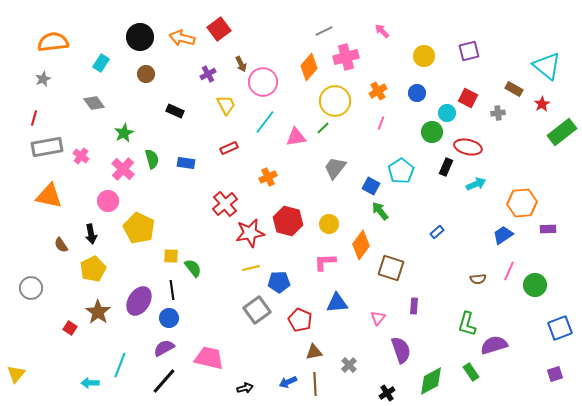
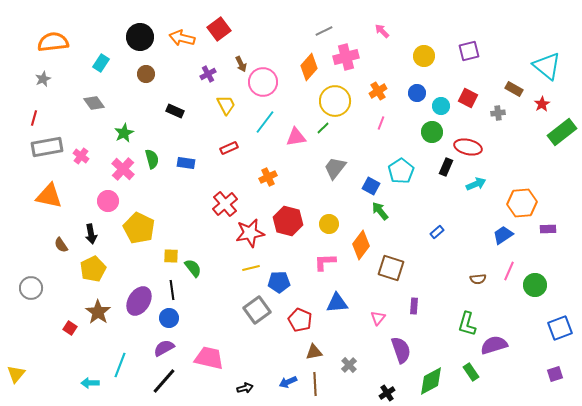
cyan circle at (447, 113): moved 6 px left, 7 px up
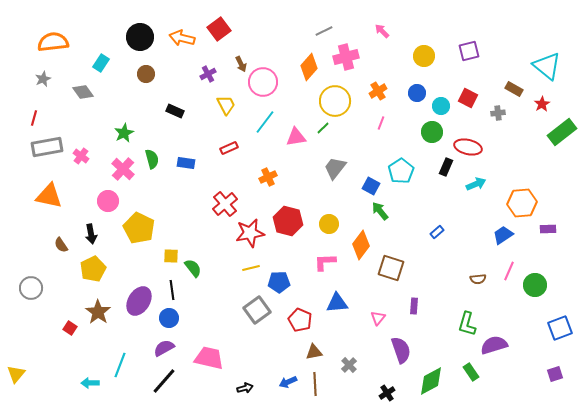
gray diamond at (94, 103): moved 11 px left, 11 px up
